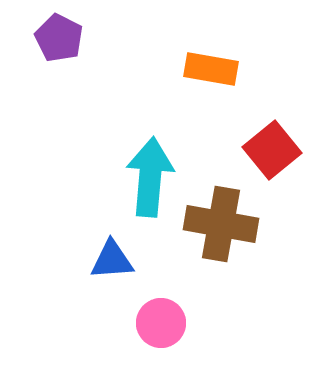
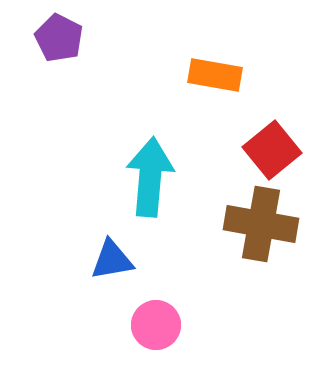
orange rectangle: moved 4 px right, 6 px down
brown cross: moved 40 px right
blue triangle: rotated 6 degrees counterclockwise
pink circle: moved 5 px left, 2 px down
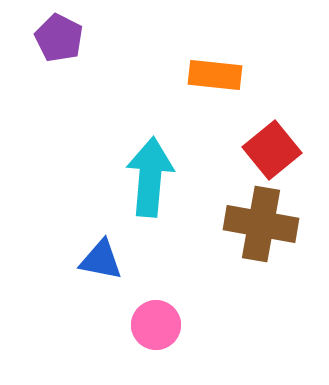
orange rectangle: rotated 4 degrees counterclockwise
blue triangle: moved 11 px left; rotated 21 degrees clockwise
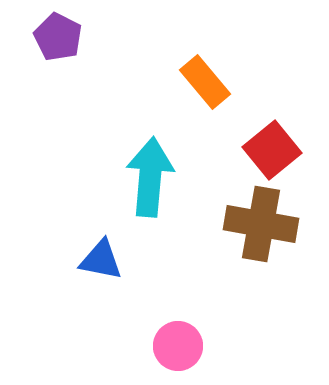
purple pentagon: moved 1 px left, 1 px up
orange rectangle: moved 10 px left, 7 px down; rotated 44 degrees clockwise
pink circle: moved 22 px right, 21 px down
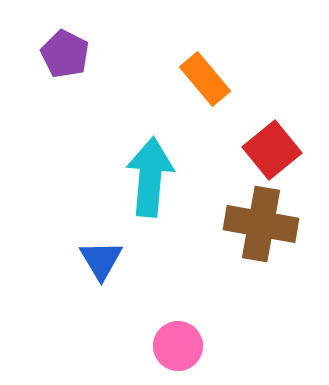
purple pentagon: moved 7 px right, 17 px down
orange rectangle: moved 3 px up
blue triangle: rotated 48 degrees clockwise
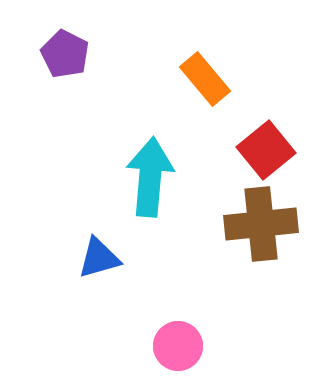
red square: moved 6 px left
brown cross: rotated 16 degrees counterclockwise
blue triangle: moved 2 px left, 2 px up; rotated 45 degrees clockwise
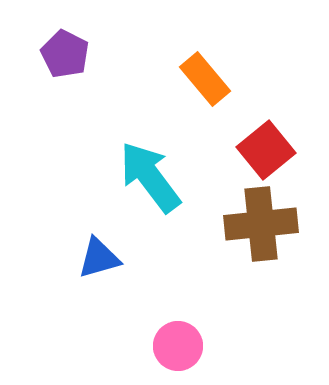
cyan arrow: rotated 42 degrees counterclockwise
